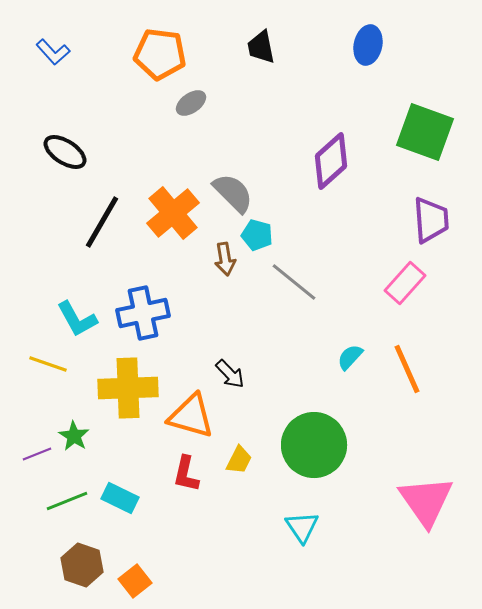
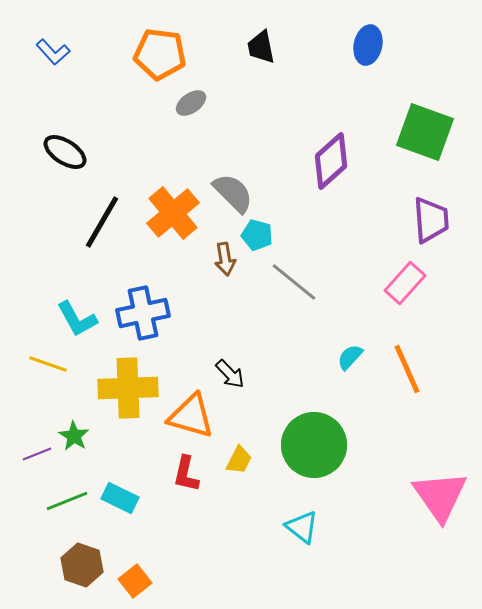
pink triangle: moved 14 px right, 5 px up
cyan triangle: rotated 18 degrees counterclockwise
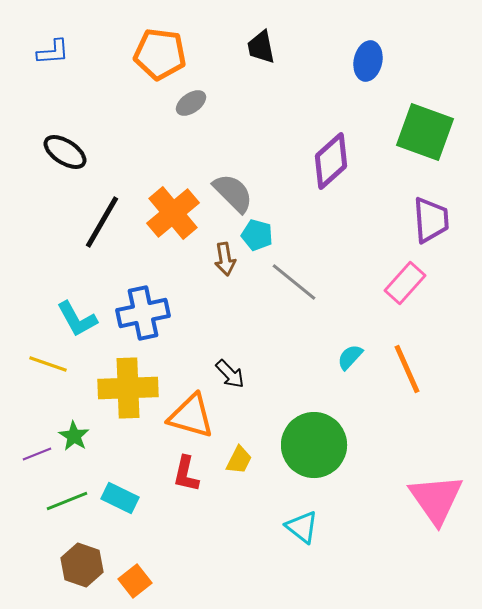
blue ellipse: moved 16 px down
blue L-shape: rotated 52 degrees counterclockwise
pink triangle: moved 4 px left, 3 px down
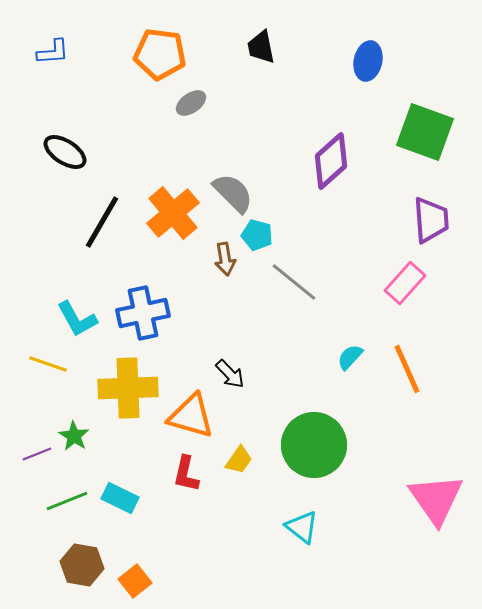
yellow trapezoid: rotated 8 degrees clockwise
brown hexagon: rotated 9 degrees counterclockwise
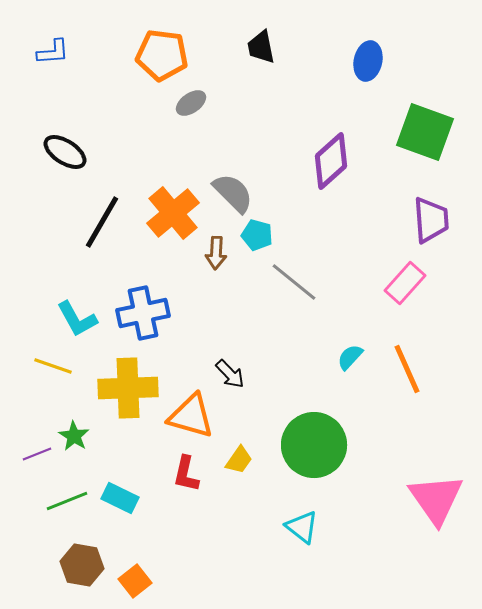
orange pentagon: moved 2 px right, 1 px down
brown arrow: moved 9 px left, 6 px up; rotated 12 degrees clockwise
yellow line: moved 5 px right, 2 px down
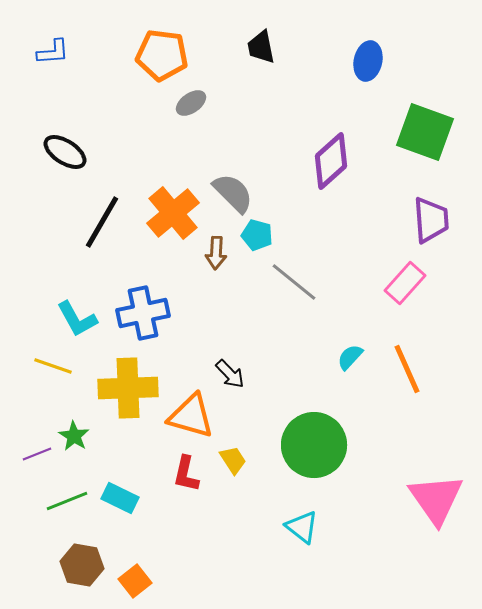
yellow trapezoid: moved 6 px left; rotated 68 degrees counterclockwise
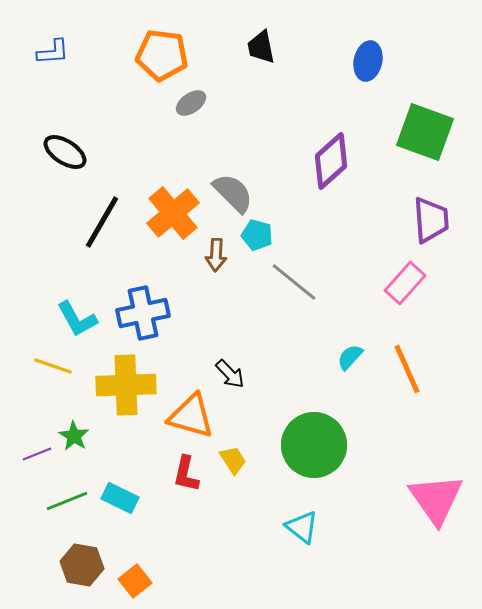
brown arrow: moved 2 px down
yellow cross: moved 2 px left, 3 px up
